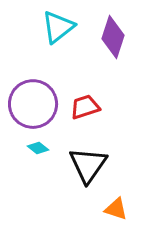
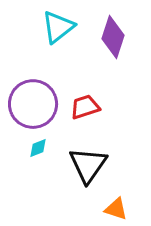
cyan diamond: rotated 60 degrees counterclockwise
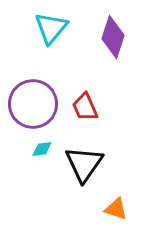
cyan triangle: moved 7 px left, 1 px down; rotated 12 degrees counterclockwise
red trapezoid: rotated 96 degrees counterclockwise
cyan diamond: moved 4 px right, 1 px down; rotated 15 degrees clockwise
black triangle: moved 4 px left, 1 px up
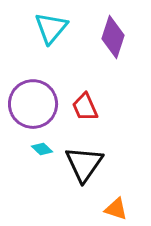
cyan diamond: rotated 50 degrees clockwise
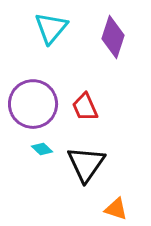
black triangle: moved 2 px right
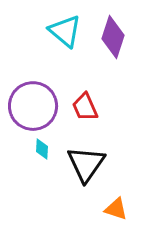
cyan triangle: moved 14 px right, 3 px down; rotated 30 degrees counterclockwise
purple circle: moved 2 px down
cyan diamond: rotated 50 degrees clockwise
